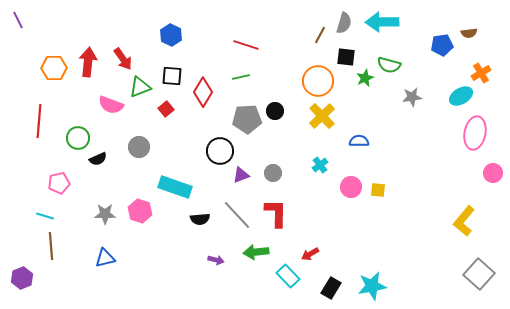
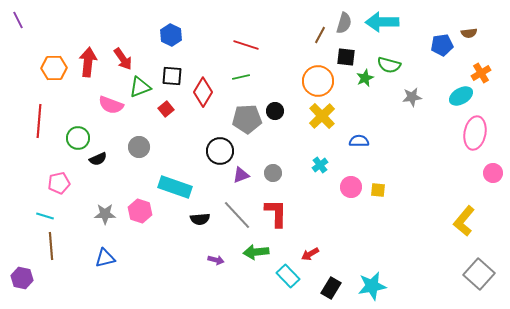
purple hexagon at (22, 278): rotated 25 degrees counterclockwise
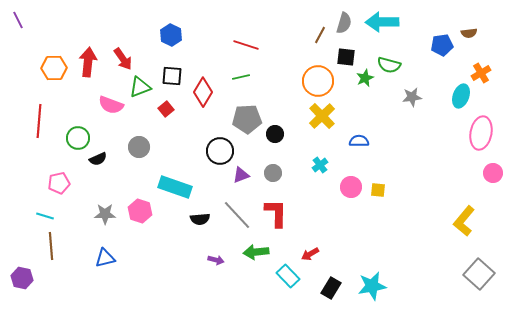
cyan ellipse at (461, 96): rotated 40 degrees counterclockwise
black circle at (275, 111): moved 23 px down
pink ellipse at (475, 133): moved 6 px right
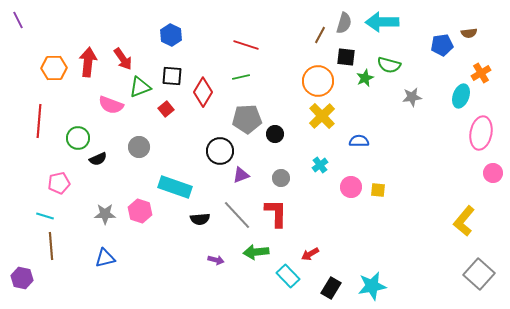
gray circle at (273, 173): moved 8 px right, 5 px down
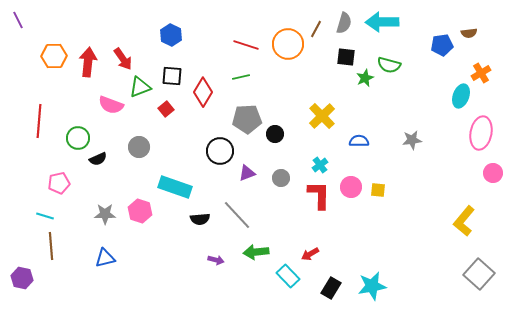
brown line at (320, 35): moved 4 px left, 6 px up
orange hexagon at (54, 68): moved 12 px up
orange circle at (318, 81): moved 30 px left, 37 px up
gray star at (412, 97): moved 43 px down
purple triangle at (241, 175): moved 6 px right, 2 px up
red L-shape at (276, 213): moved 43 px right, 18 px up
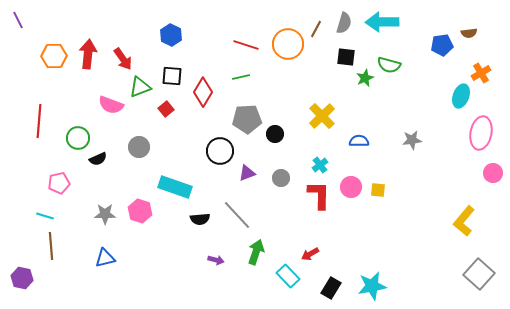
red arrow at (88, 62): moved 8 px up
green arrow at (256, 252): rotated 115 degrees clockwise
